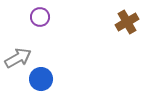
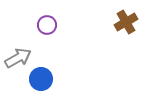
purple circle: moved 7 px right, 8 px down
brown cross: moved 1 px left
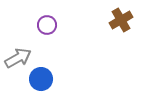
brown cross: moved 5 px left, 2 px up
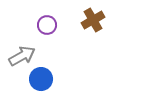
brown cross: moved 28 px left
gray arrow: moved 4 px right, 2 px up
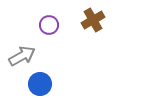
purple circle: moved 2 px right
blue circle: moved 1 px left, 5 px down
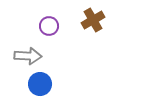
purple circle: moved 1 px down
gray arrow: moved 6 px right; rotated 32 degrees clockwise
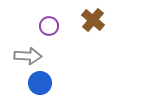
brown cross: rotated 20 degrees counterclockwise
blue circle: moved 1 px up
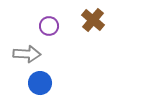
gray arrow: moved 1 px left, 2 px up
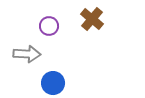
brown cross: moved 1 px left, 1 px up
blue circle: moved 13 px right
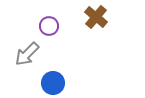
brown cross: moved 4 px right, 2 px up
gray arrow: rotated 132 degrees clockwise
